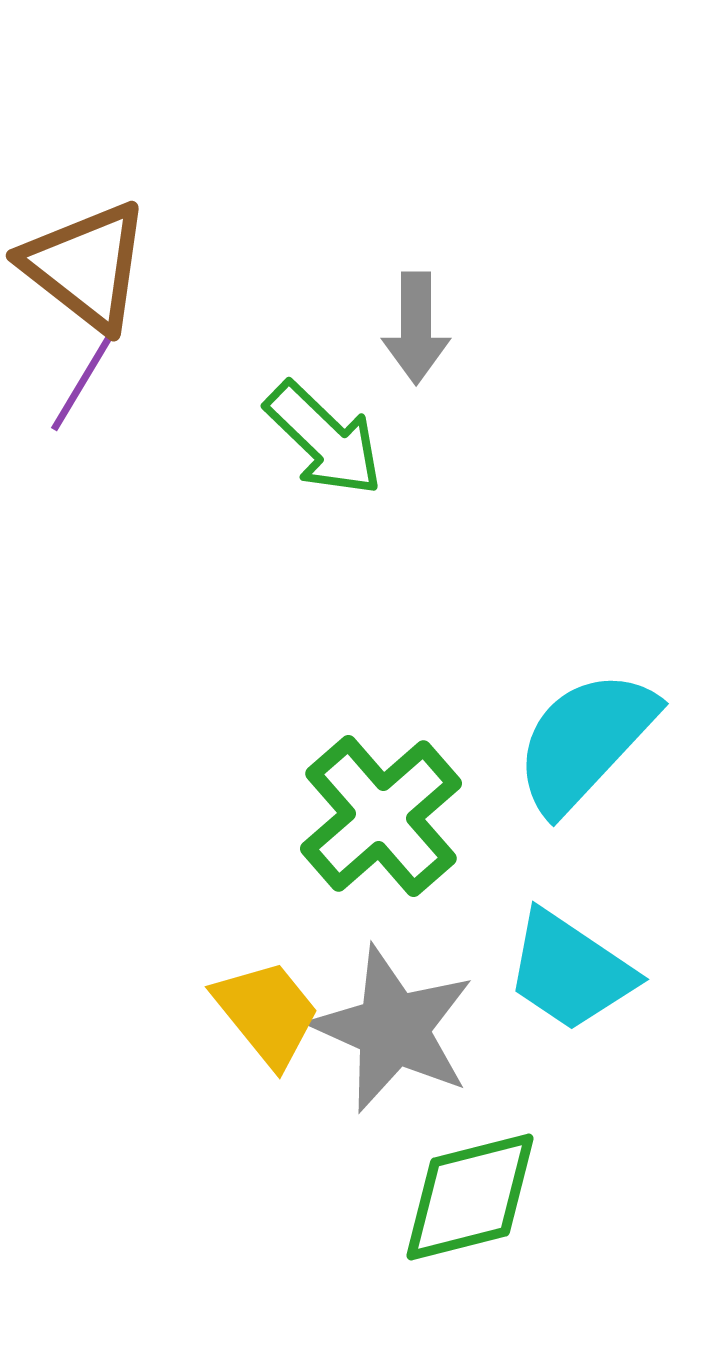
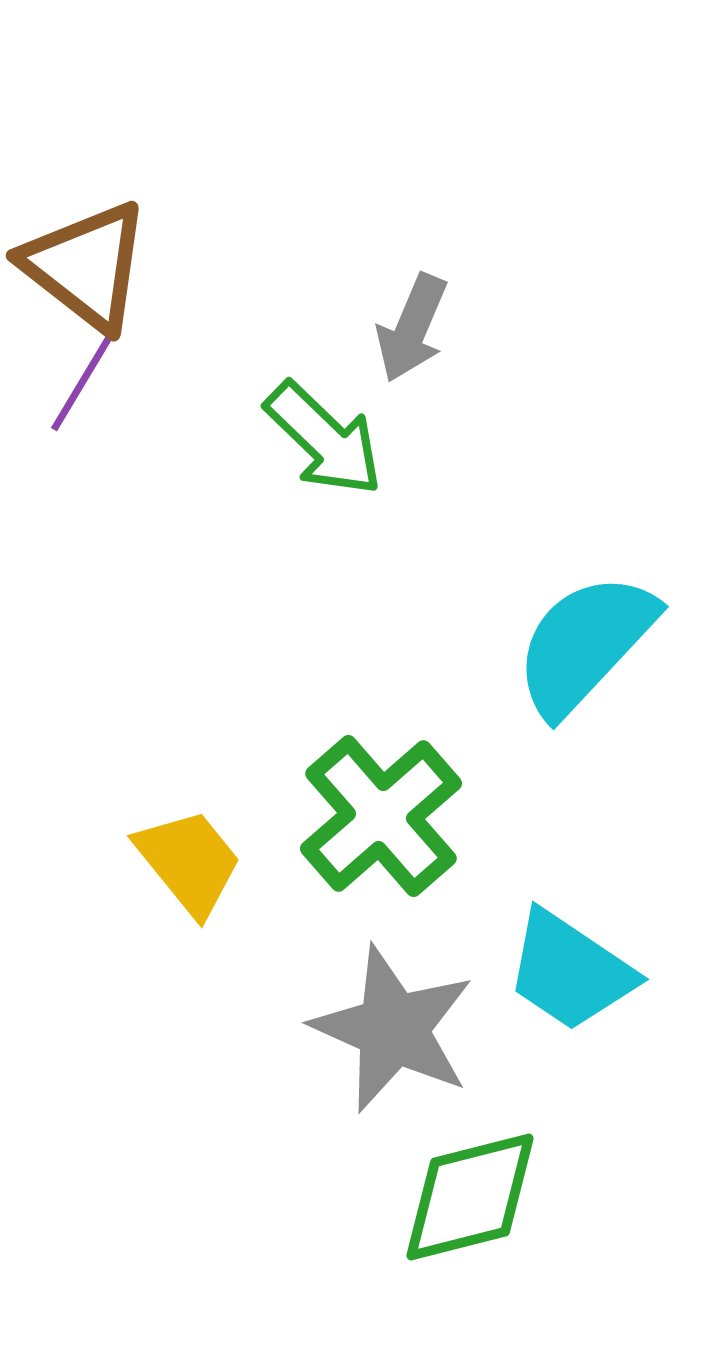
gray arrow: moved 4 px left; rotated 23 degrees clockwise
cyan semicircle: moved 97 px up
yellow trapezoid: moved 78 px left, 151 px up
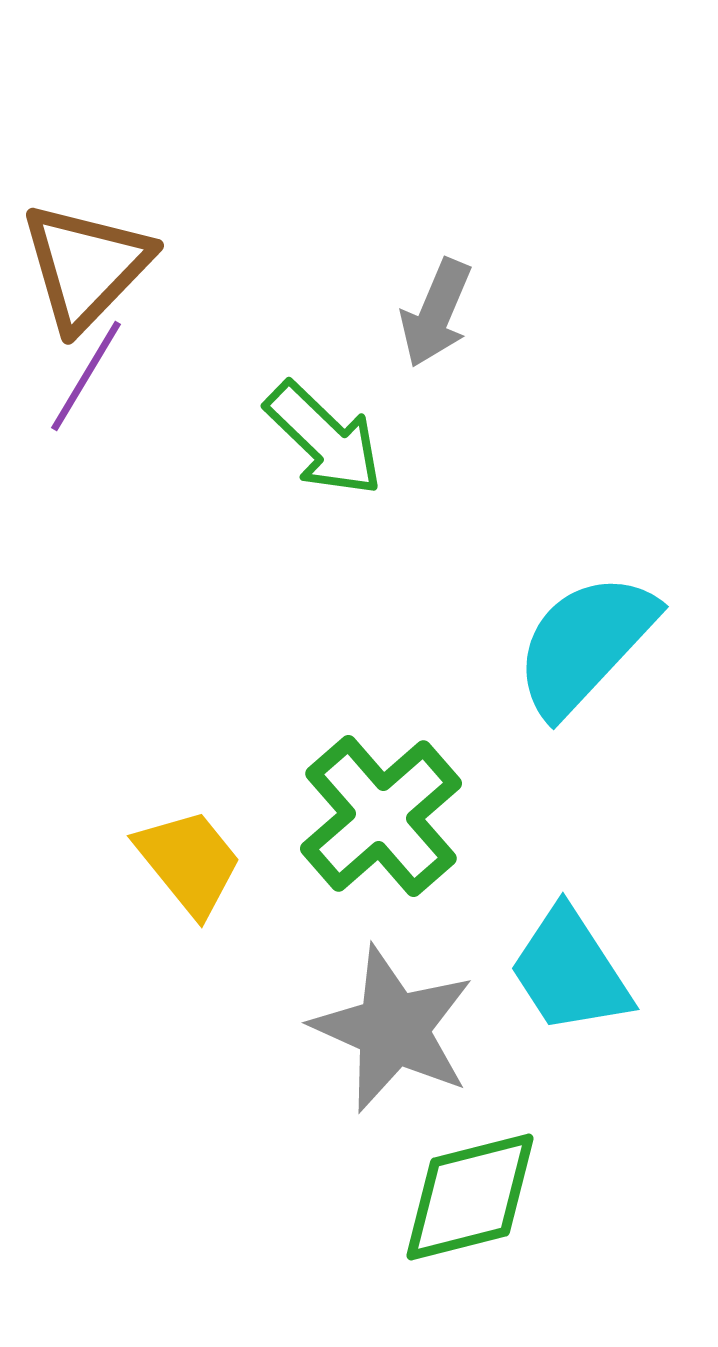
brown triangle: rotated 36 degrees clockwise
gray arrow: moved 24 px right, 15 px up
cyan trapezoid: rotated 23 degrees clockwise
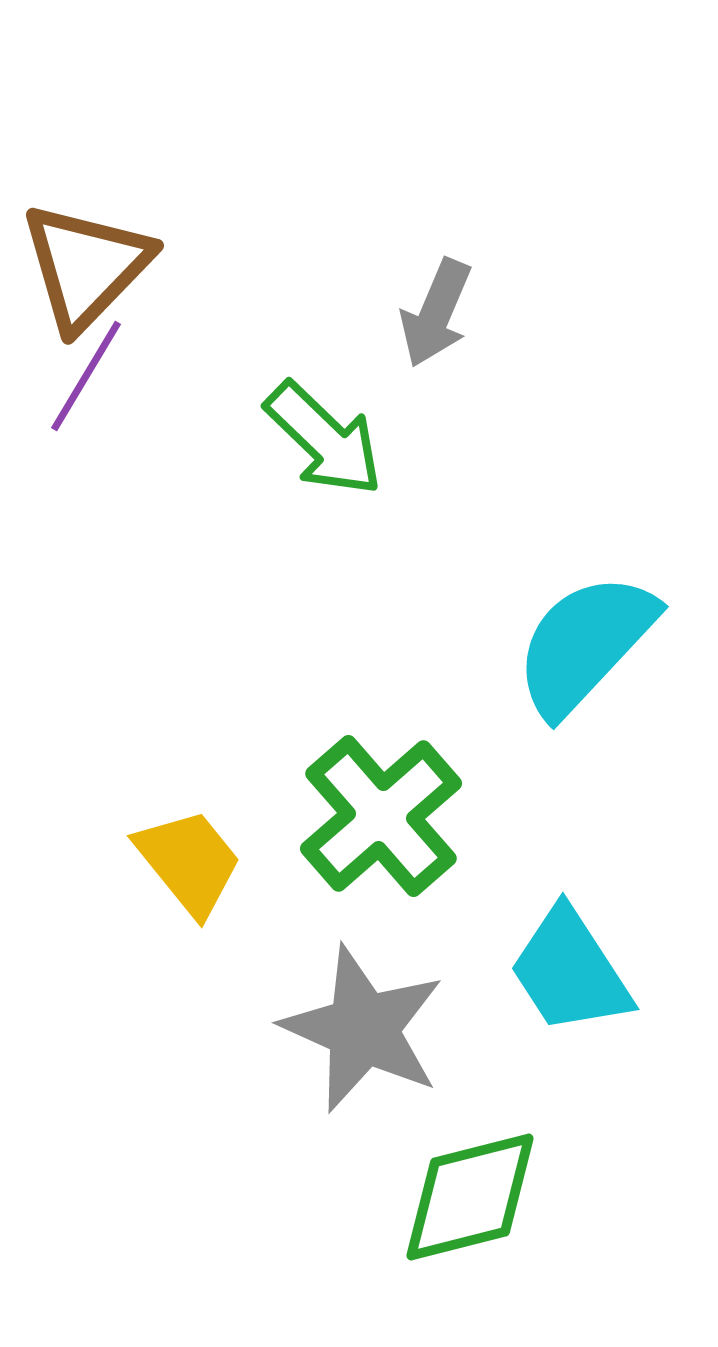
gray star: moved 30 px left
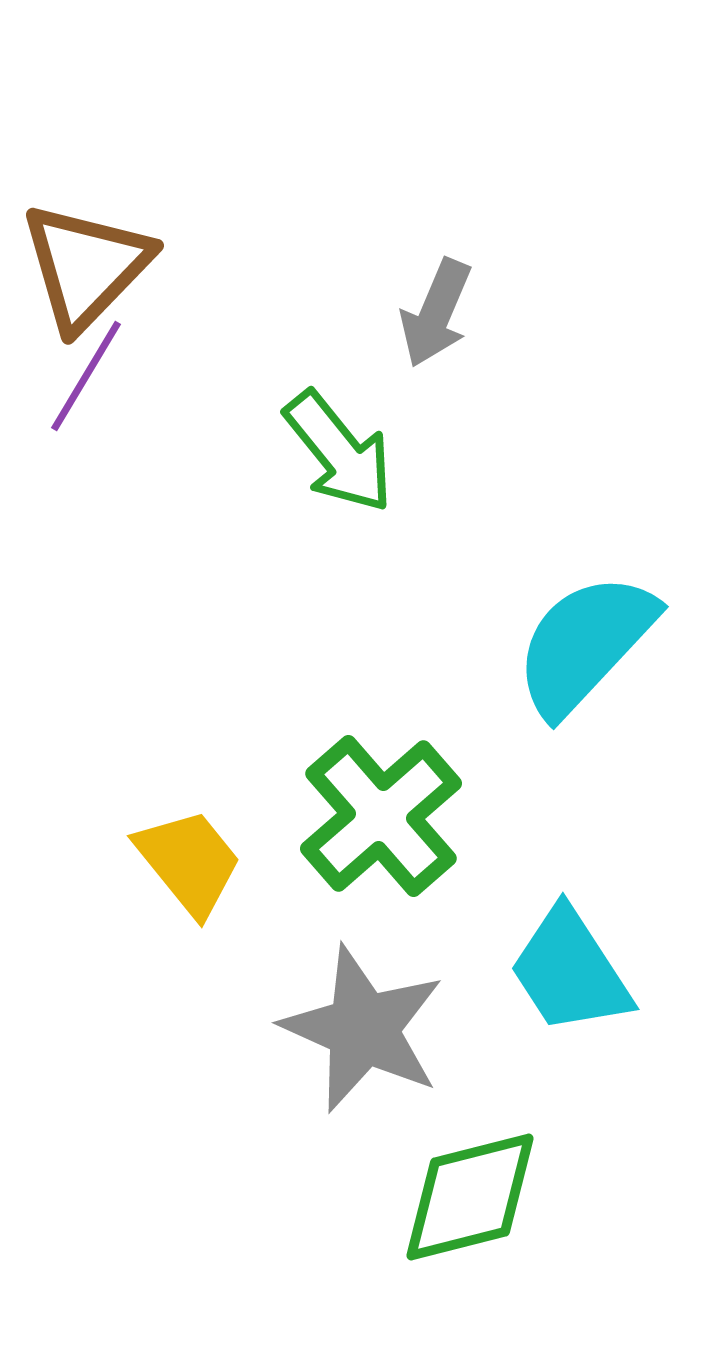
green arrow: moved 15 px right, 13 px down; rotated 7 degrees clockwise
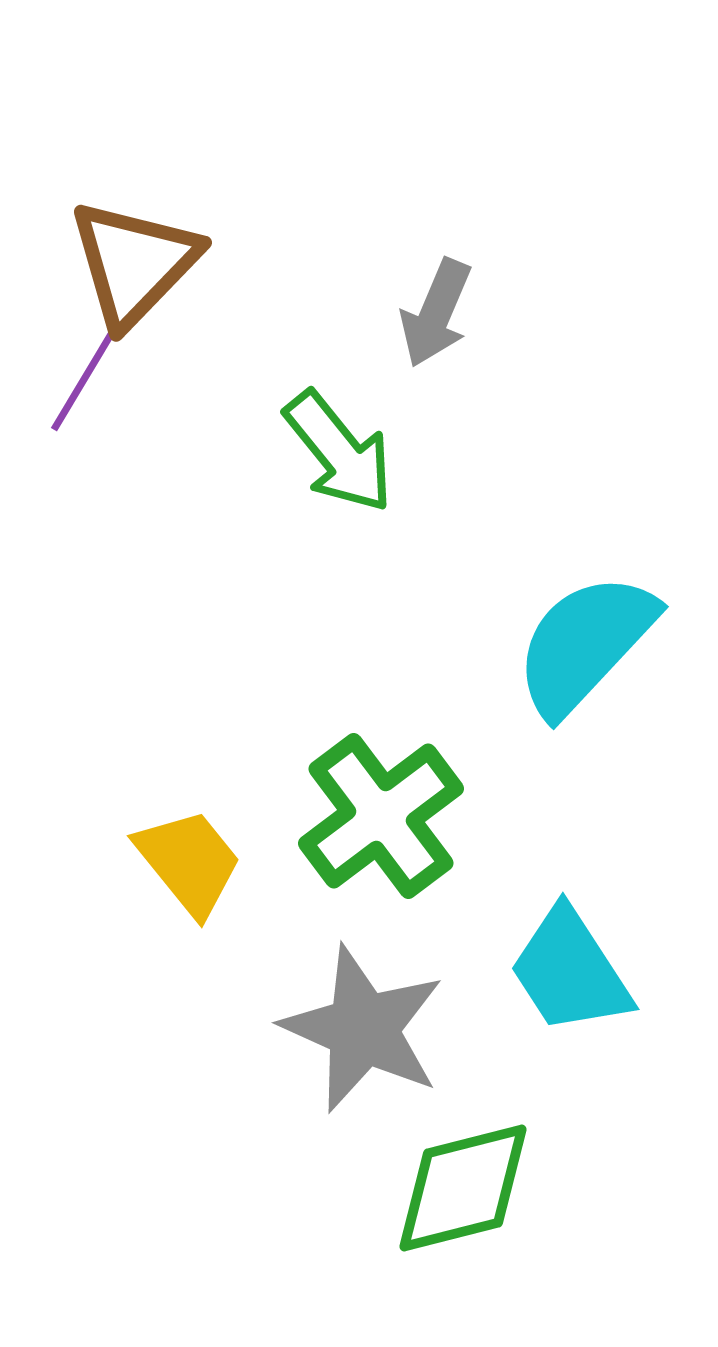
brown triangle: moved 48 px right, 3 px up
green cross: rotated 4 degrees clockwise
green diamond: moved 7 px left, 9 px up
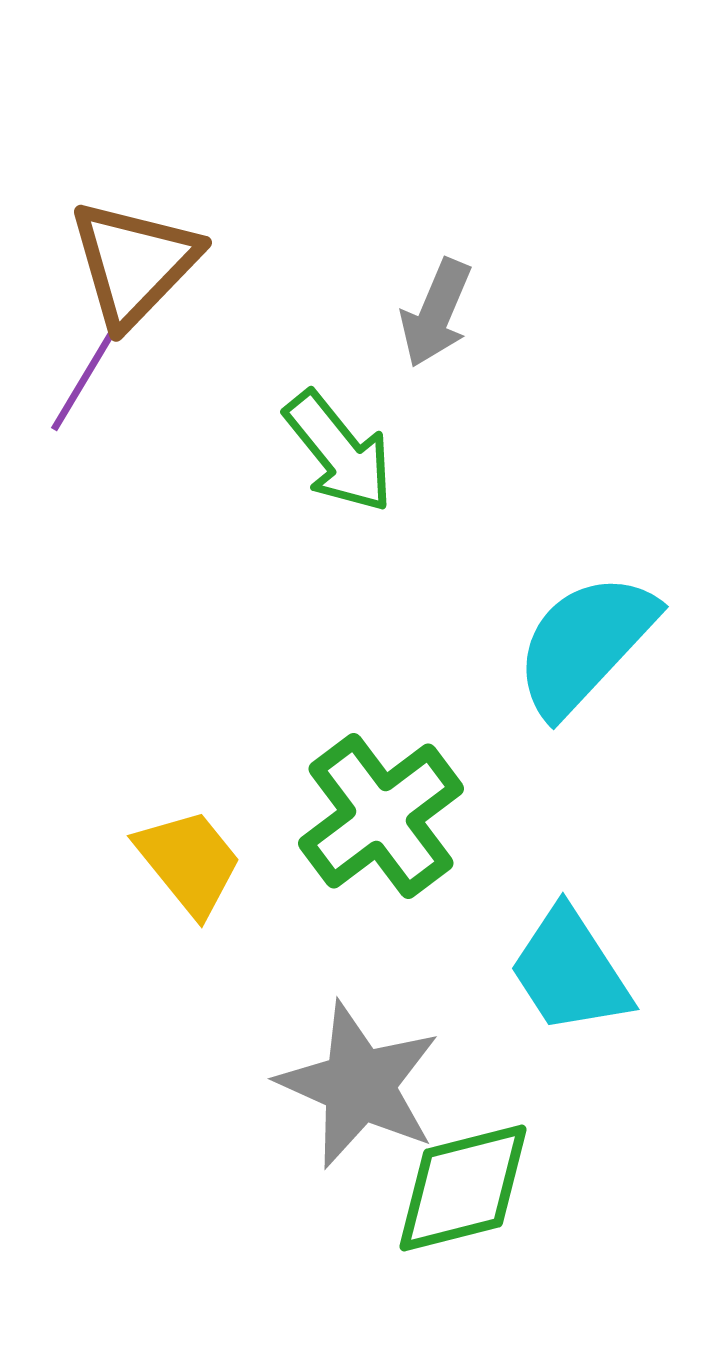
gray star: moved 4 px left, 56 px down
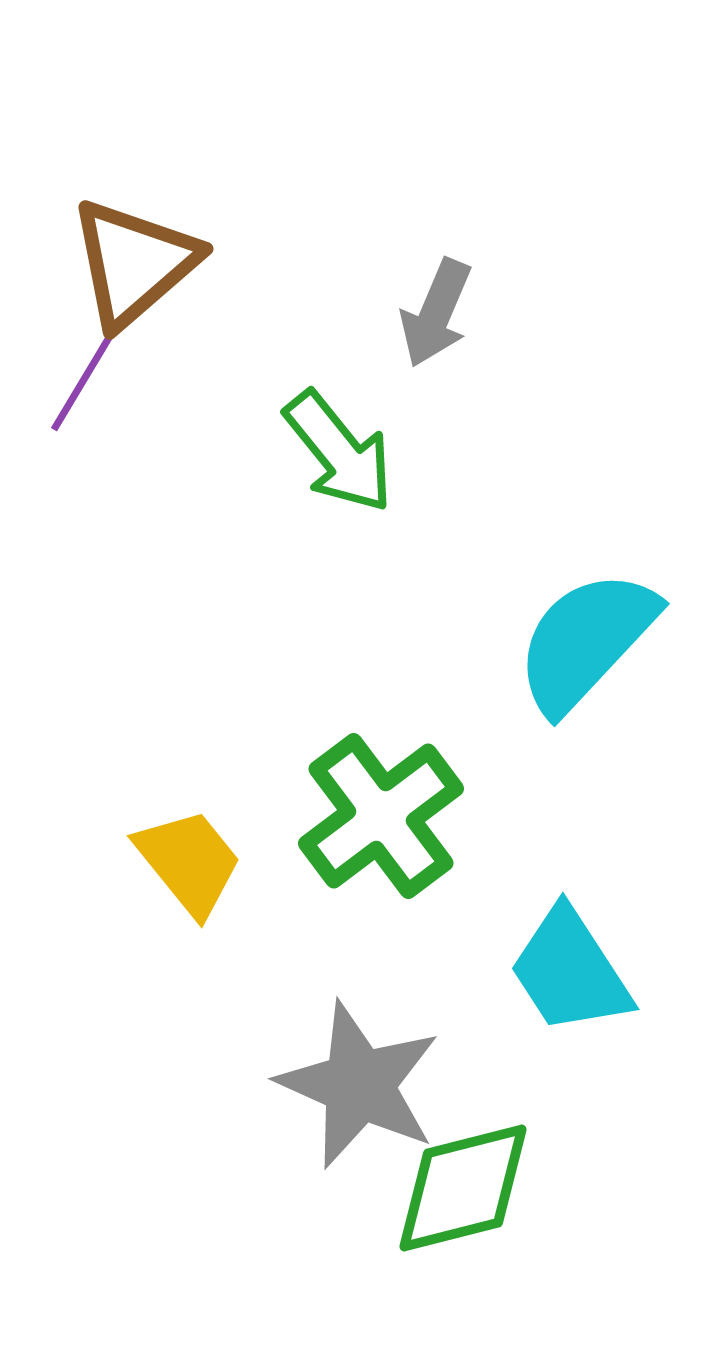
brown triangle: rotated 5 degrees clockwise
cyan semicircle: moved 1 px right, 3 px up
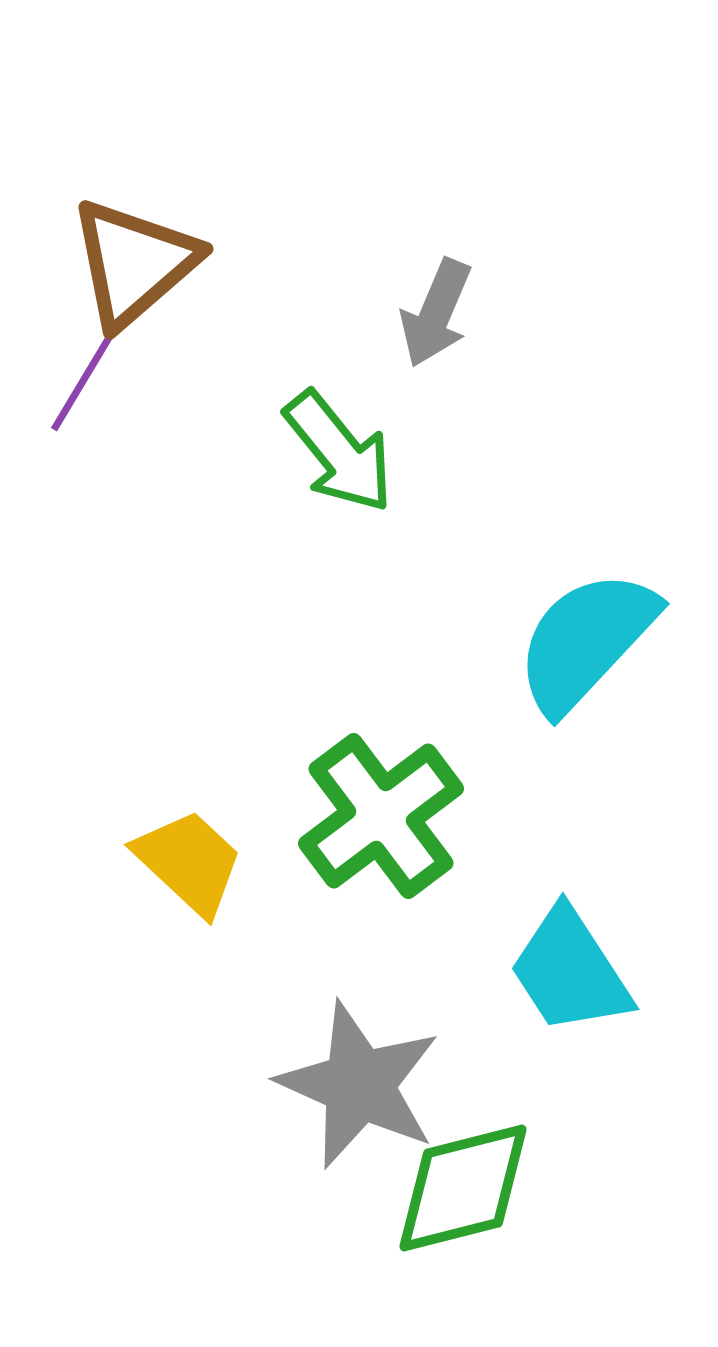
yellow trapezoid: rotated 8 degrees counterclockwise
